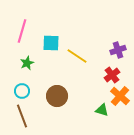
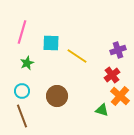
pink line: moved 1 px down
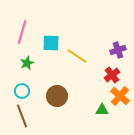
green triangle: rotated 16 degrees counterclockwise
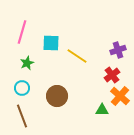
cyan circle: moved 3 px up
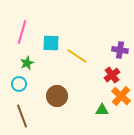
purple cross: moved 2 px right; rotated 28 degrees clockwise
cyan circle: moved 3 px left, 4 px up
orange cross: moved 1 px right
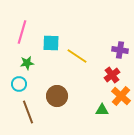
green star: rotated 16 degrees clockwise
brown line: moved 6 px right, 4 px up
